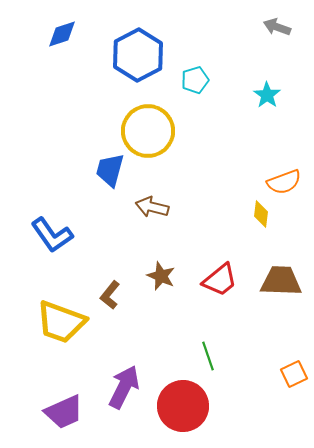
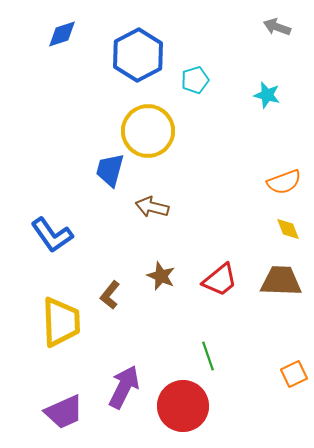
cyan star: rotated 20 degrees counterclockwise
yellow diamond: moved 27 px right, 15 px down; rotated 28 degrees counterclockwise
yellow trapezoid: rotated 112 degrees counterclockwise
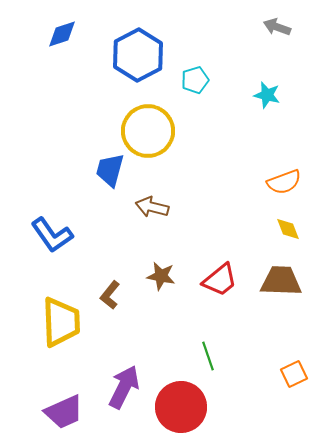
brown star: rotated 12 degrees counterclockwise
red circle: moved 2 px left, 1 px down
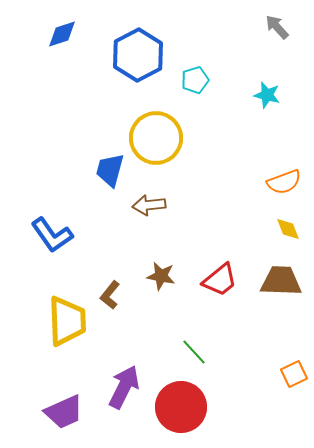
gray arrow: rotated 28 degrees clockwise
yellow circle: moved 8 px right, 7 px down
brown arrow: moved 3 px left, 2 px up; rotated 20 degrees counterclockwise
yellow trapezoid: moved 6 px right, 1 px up
green line: moved 14 px left, 4 px up; rotated 24 degrees counterclockwise
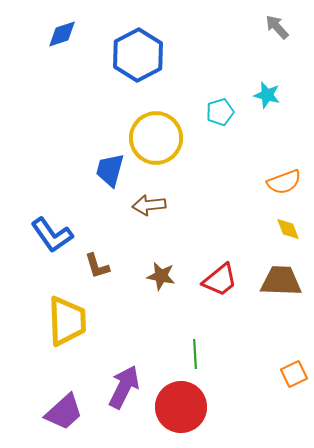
cyan pentagon: moved 25 px right, 32 px down
brown L-shape: moved 13 px left, 29 px up; rotated 56 degrees counterclockwise
green line: moved 1 px right, 2 px down; rotated 40 degrees clockwise
purple trapezoid: rotated 18 degrees counterclockwise
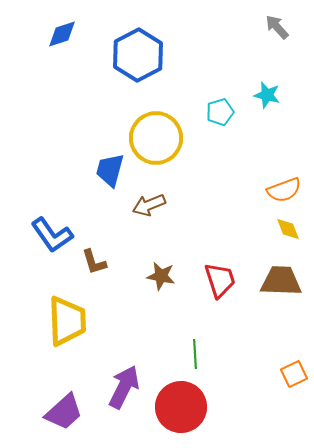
orange semicircle: moved 8 px down
brown arrow: rotated 16 degrees counterclockwise
brown L-shape: moved 3 px left, 4 px up
red trapezoid: rotated 69 degrees counterclockwise
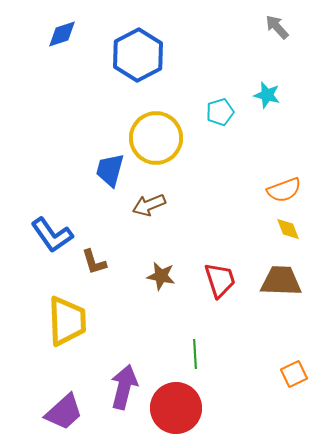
purple arrow: rotated 12 degrees counterclockwise
red circle: moved 5 px left, 1 px down
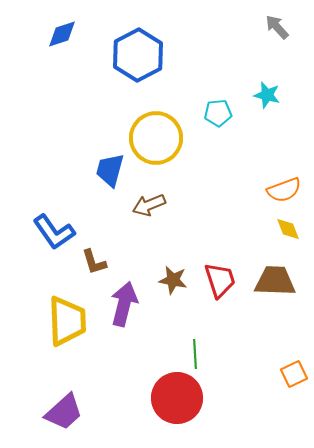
cyan pentagon: moved 2 px left, 1 px down; rotated 12 degrees clockwise
blue L-shape: moved 2 px right, 3 px up
brown star: moved 12 px right, 4 px down
brown trapezoid: moved 6 px left
purple arrow: moved 83 px up
red circle: moved 1 px right, 10 px up
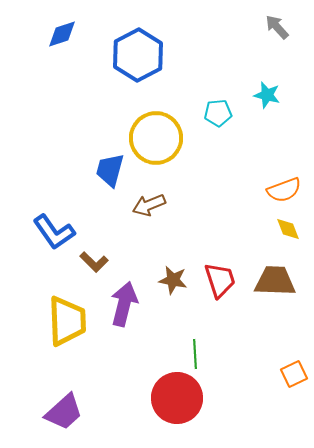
brown L-shape: rotated 28 degrees counterclockwise
